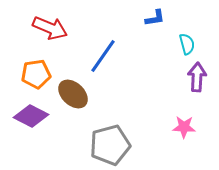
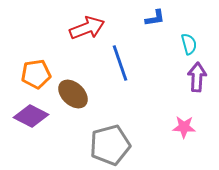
red arrow: moved 37 px right; rotated 44 degrees counterclockwise
cyan semicircle: moved 2 px right
blue line: moved 17 px right, 7 px down; rotated 54 degrees counterclockwise
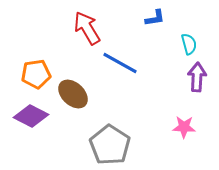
red arrow: rotated 100 degrees counterclockwise
blue line: rotated 42 degrees counterclockwise
gray pentagon: rotated 24 degrees counterclockwise
